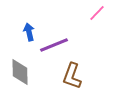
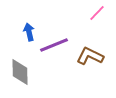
brown L-shape: moved 18 px right, 20 px up; rotated 96 degrees clockwise
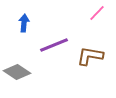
blue arrow: moved 5 px left, 9 px up; rotated 18 degrees clockwise
brown L-shape: rotated 16 degrees counterclockwise
gray diamond: moved 3 px left; rotated 56 degrees counterclockwise
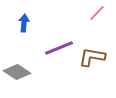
purple line: moved 5 px right, 3 px down
brown L-shape: moved 2 px right, 1 px down
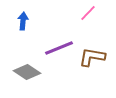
pink line: moved 9 px left
blue arrow: moved 1 px left, 2 px up
gray diamond: moved 10 px right
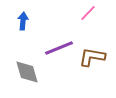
gray diamond: rotated 40 degrees clockwise
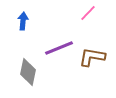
gray diamond: moved 1 px right; rotated 28 degrees clockwise
